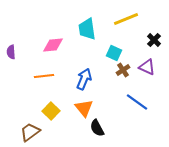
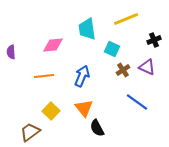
black cross: rotated 24 degrees clockwise
cyan square: moved 2 px left, 4 px up
blue arrow: moved 2 px left, 3 px up
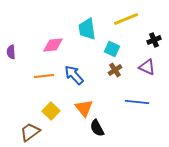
brown cross: moved 8 px left
blue arrow: moved 8 px left, 1 px up; rotated 65 degrees counterclockwise
blue line: rotated 30 degrees counterclockwise
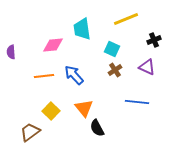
cyan trapezoid: moved 5 px left
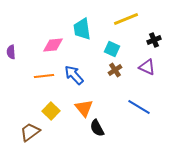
blue line: moved 2 px right, 5 px down; rotated 25 degrees clockwise
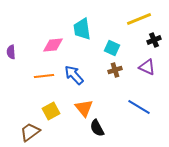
yellow line: moved 13 px right
cyan square: moved 1 px up
brown cross: rotated 16 degrees clockwise
yellow square: rotated 18 degrees clockwise
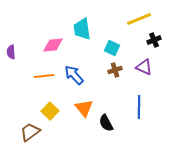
purple triangle: moved 3 px left
blue line: rotated 60 degrees clockwise
yellow square: moved 1 px left; rotated 18 degrees counterclockwise
black semicircle: moved 9 px right, 5 px up
